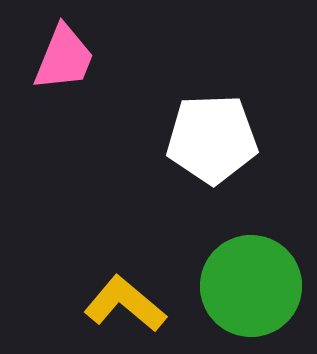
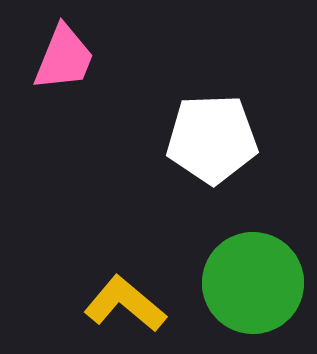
green circle: moved 2 px right, 3 px up
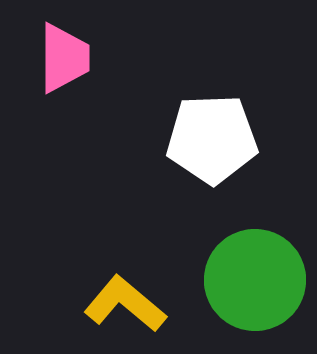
pink trapezoid: rotated 22 degrees counterclockwise
green circle: moved 2 px right, 3 px up
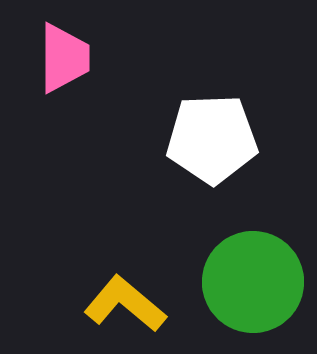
green circle: moved 2 px left, 2 px down
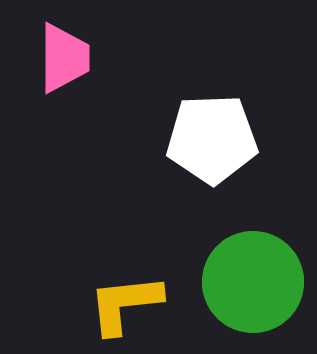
yellow L-shape: rotated 46 degrees counterclockwise
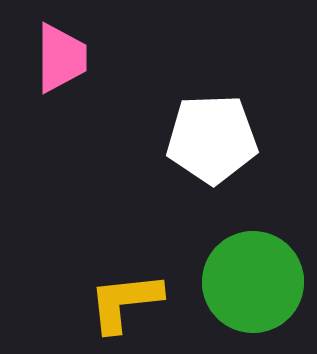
pink trapezoid: moved 3 px left
yellow L-shape: moved 2 px up
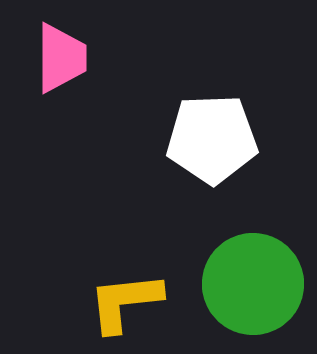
green circle: moved 2 px down
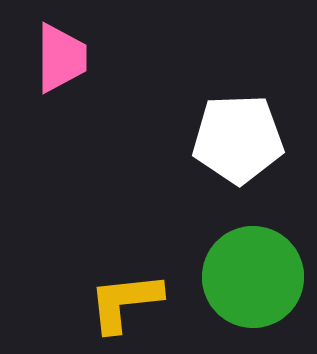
white pentagon: moved 26 px right
green circle: moved 7 px up
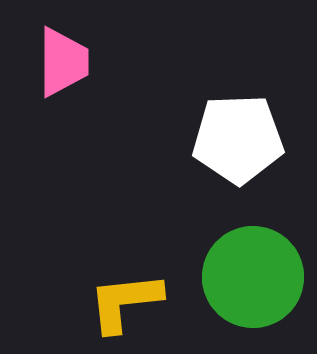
pink trapezoid: moved 2 px right, 4 px down
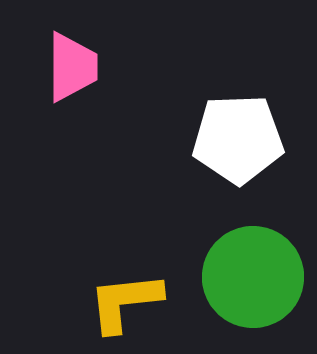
pink trapezoid: moved 9 px right, 5 px down
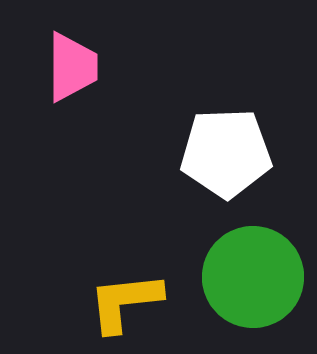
white pentagon: moved 12 px left, 14 px down
